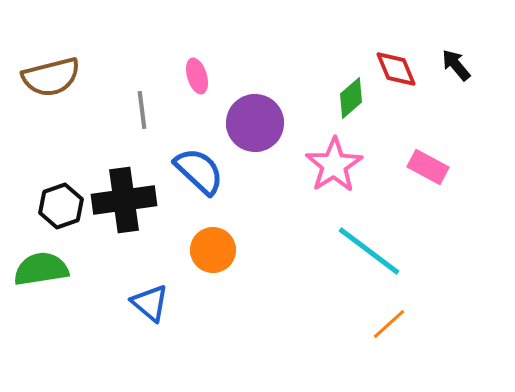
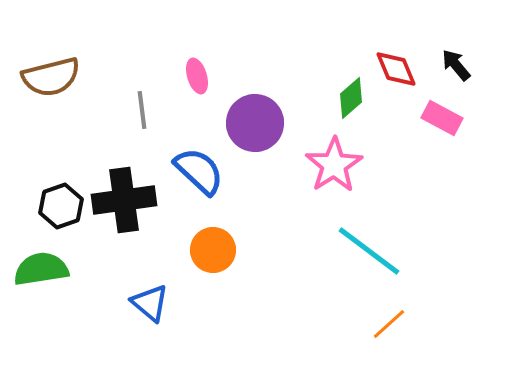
pink rectangle: moved 14 px right, 49 px up
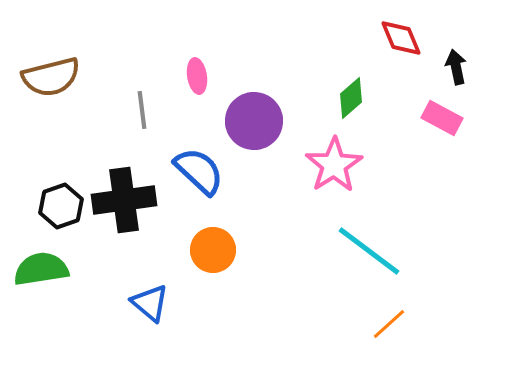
black arrow: moved 2 px down; rotated 28 degrees clockwise
red diamond: moved 5 px right, 31 px up
pink ellipse: rotated 8 degrees clockwise
purple circle: moved 1 px left, 2 px up
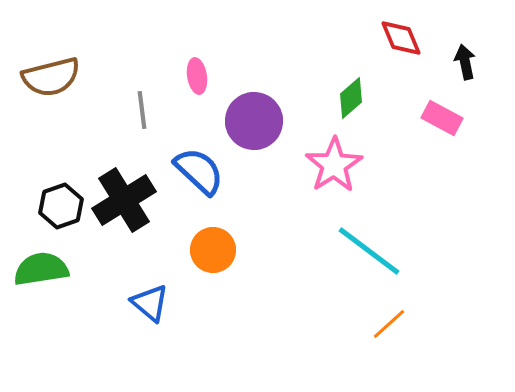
black arrow: moved 9 px right, 5 px up
black cross: rotated 24 degrees counterclockwise
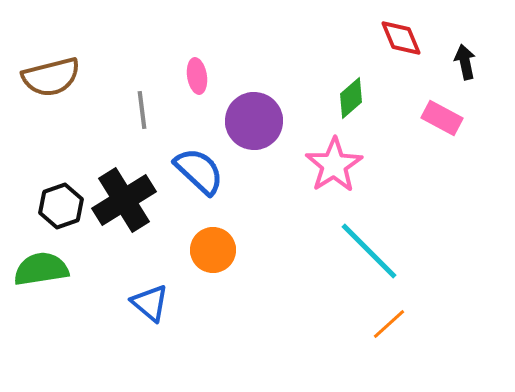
cyan line: rotated 8 degrees clockwise
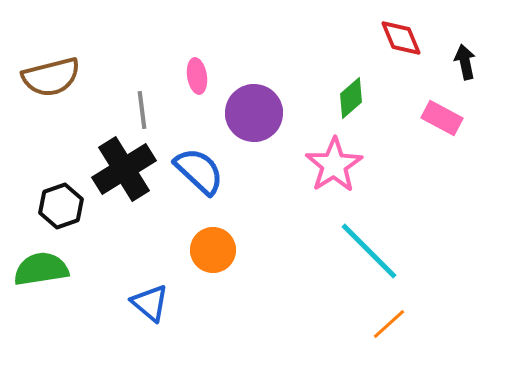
purple circle: moved 8 px up
black cross: moved 31 px up
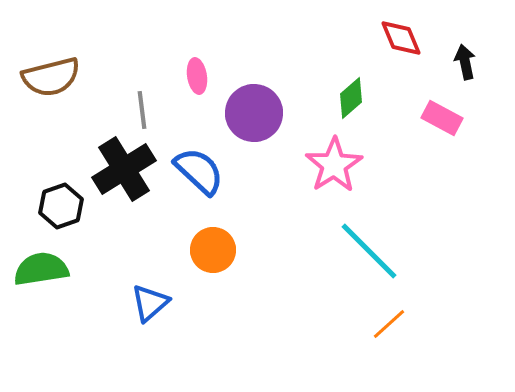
blue triangle: rotated 39 degrees clockwise
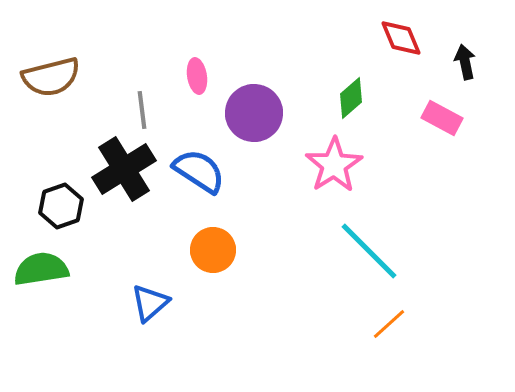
blue semicircle: rotated 10 degrees counterclockwise
